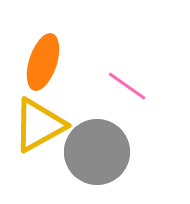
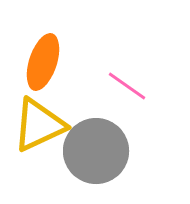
yellow triangle: rotated 4 degrees clockwise
gray circle: moved 1 px left, 1 px up
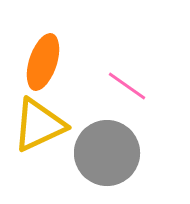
gray circle: moved 11 px right, 2 px down
